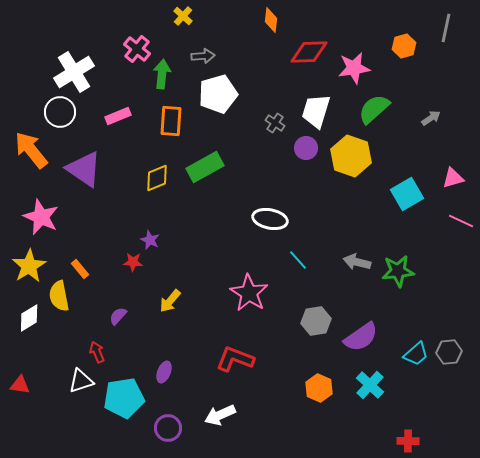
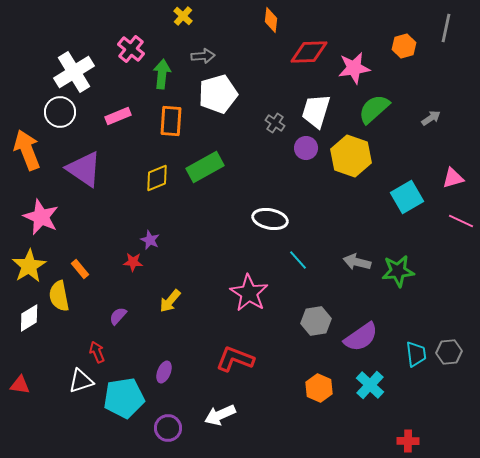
pink cross at (137, 49): moved 6 px left
orange arrow at (31, 150): moved 4 px left; rotated 18 degrees clockwise
cyan square at (407, 194): moved 3 px down
cyan trapezoid at (416, 354): rotated 56 degrees counterclockwise
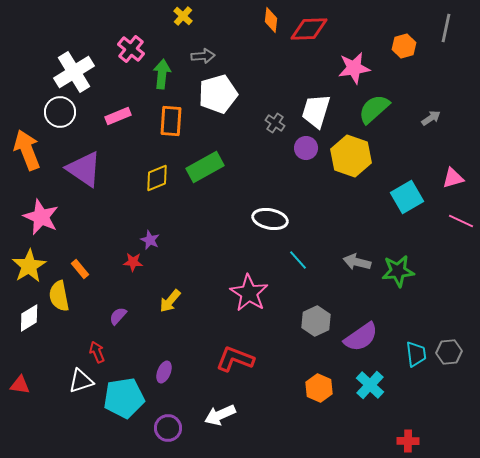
red diamond at (309, 52): moved 23 px up
gray hexagon at (316, 321): rotated 16 degrees counterclockwise
